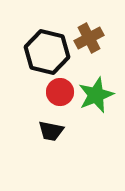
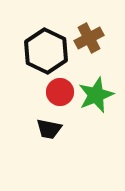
black hexagon: moved 1 px left, 1 px up; rotated 12 degrees clockwise
black trapezoid: moved 2 px left, 2 px up
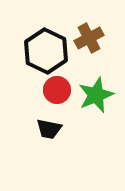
red circle: moved 3 px left, 2 px up
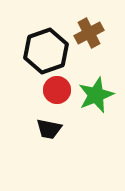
brown cross: moved 5 px up
black hexagon: rotated 15 degrees clockwise
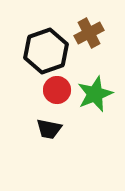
green star: moved 1 px left, 1 px up
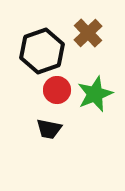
brown cross: moved 1 px left; rotated 16 degrees counterclockwise
black hexagon: moved 4 px left
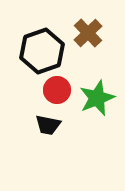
green star: moved 2 px right, 4 px down
black trapezoid: moved 1 px left, 4 px up
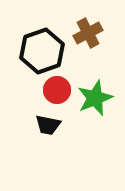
brown cross: rotated 16 degrees clockwise
green star: moved 2 px left
